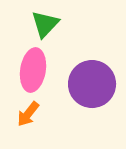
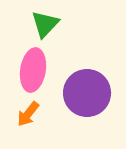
purple circle: moved 5 px left, 9 px down
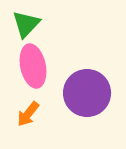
green triangle: moved 19 px left
pink ellipse: moved 4 px up; rotated 21 degrees counterclockwise
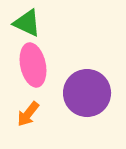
green triangle: moved 1 px right, 1 px up; rotated 48 degrees counterclockwise
pink ellipse: moved 1 px up
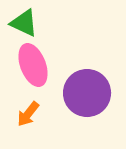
green triangle: moved 3 px left
pink ellipse: rotated 9 degrees counterclockwise
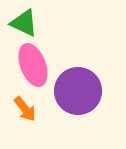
purple circle: moved 9 px left, 2 px up
orange arrow: moved 3 px left, 5 px up; rotated 76 degrees counterclockwise
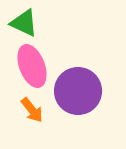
pink ellipse: moved 1 px left, 1 px down
orange arrow: moved 7 px right, 1 px down
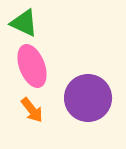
purple circle: moved 10 px right, 7 px down
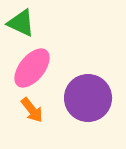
green triangle: moved 3 px left
pink ellipse: moved 2 px down; rotated 60 degrees clockwise
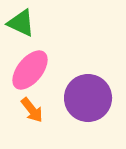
pink ellipse: moved 2 px left, 2 px down
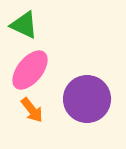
green triangle: moved 3 px right, 2 px down
purple circle: moved 1 px left, 1 px down
